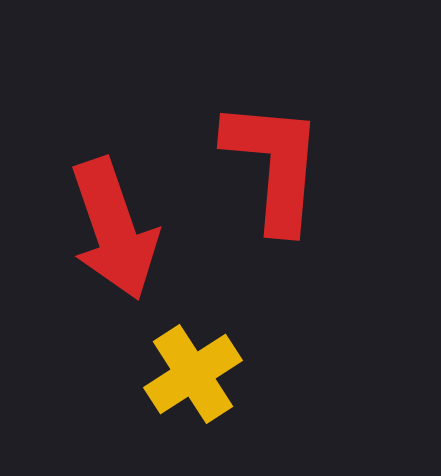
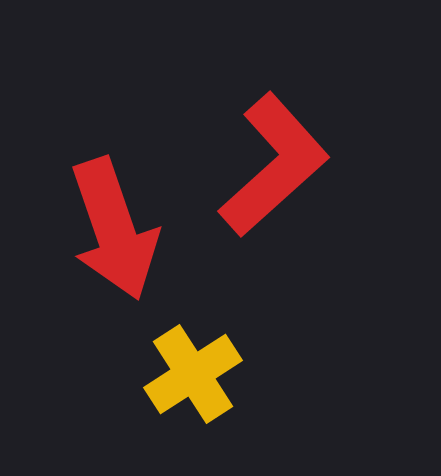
red L-shape: rotated 43 degrees clockwise
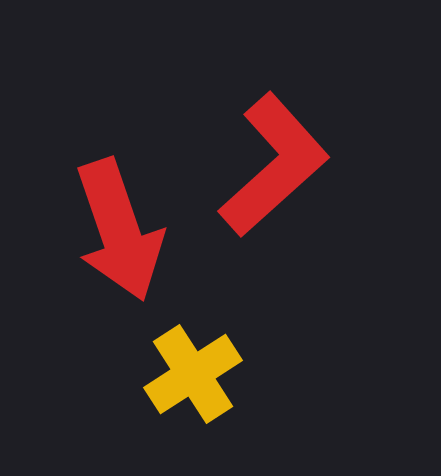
red arrow: moved 5 px right, 1 px down
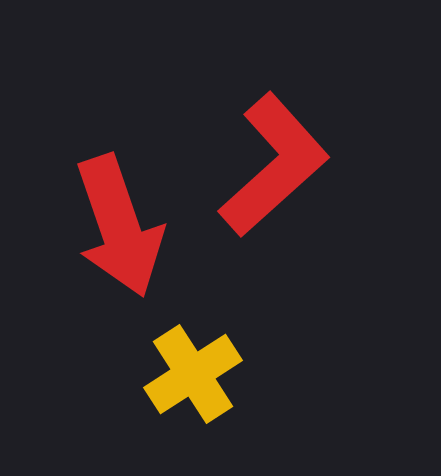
red arrow: moved 4 px up
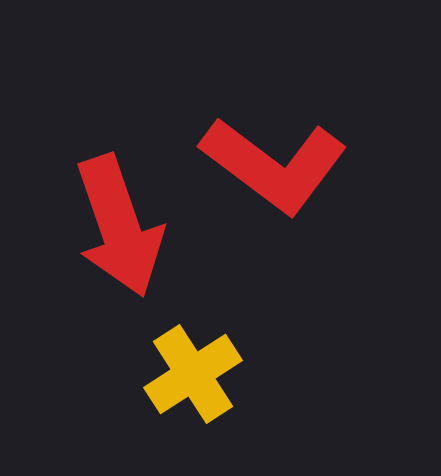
red L-shape: rotated 79 degrees clockwise
